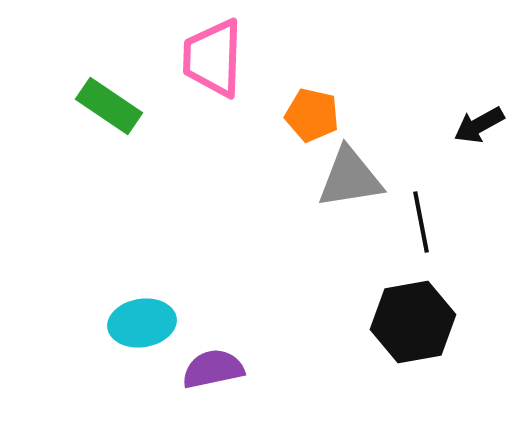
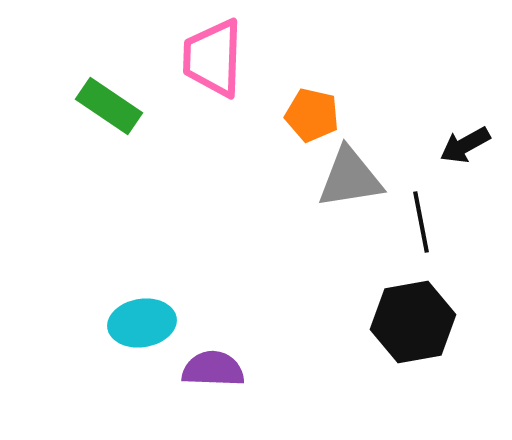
black arrow: moved 14 px left, 20 px down
purple semicircle: rotated 14 degrees clockwise
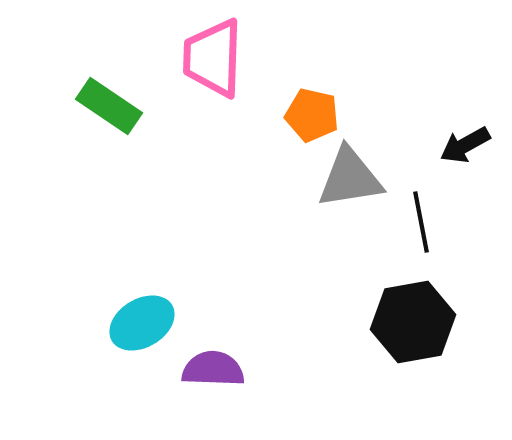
cyan ellipse: rotated 22 degrees counterclockwise
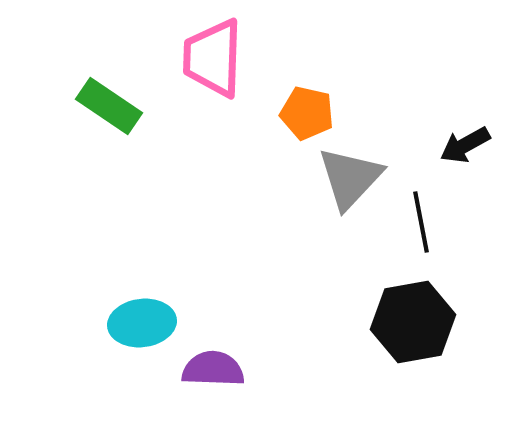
orange pentagon: moved 5 px left, 2 px up
gray triangle: rotated 38 degrees counterclockwise
cyan ellipse: rotated 24 degrees clockwise
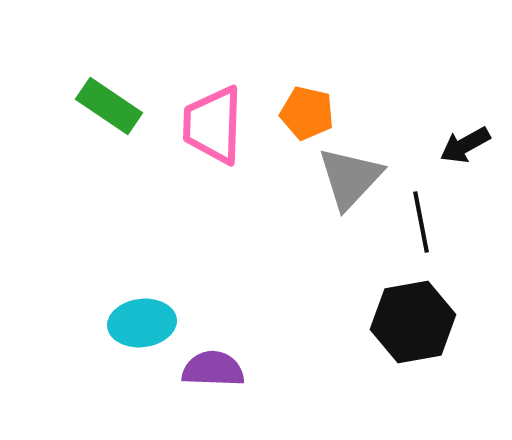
pink trapezoid: moved 67 px down
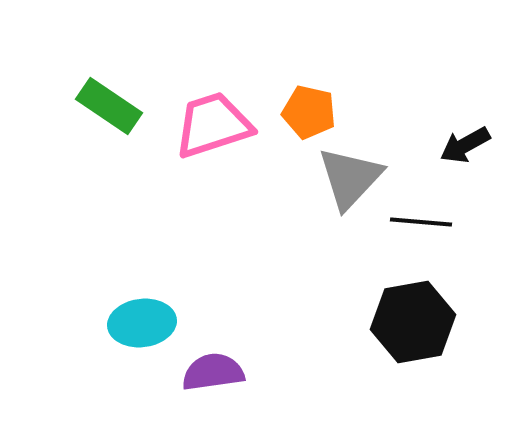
orange pentagon: moved 2 px right, 1 px up
pink trapezoid: rotated 70 degrees clockwise
black line: rotated 74 degrees counterclockwise
purple semicircle: moved 3 px down; rotated 10 degrees counterclockwise
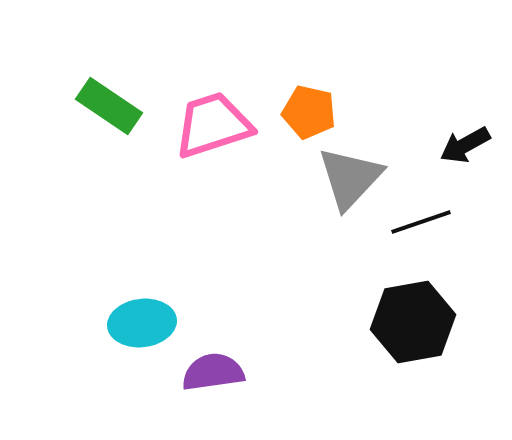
black line: rotated 24 degrees counterclockwise
